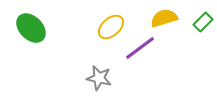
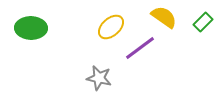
yellow semicircle: moved 1 px up; rotated 52 degrees clockwise
green ellipse: rotated 44 degrees counterclockwise
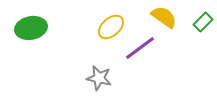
green ellipse: rotated 12 degrees counterclockwise
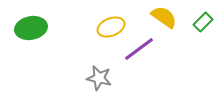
yellow ellipse: rotated 20 degrees clockwise
purple line: moved 1 px left, 1 px down
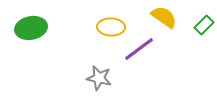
green rectangle: moved 1 px right, 3 px down
yellow ellipse: rotated 24 degrees clockwise
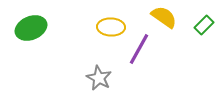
green ellipse: rotated 12 degrees counterclockwise
purple line: rotated 24 degrees counterclockwise
gray star: rotated 15 degrees clockwise
